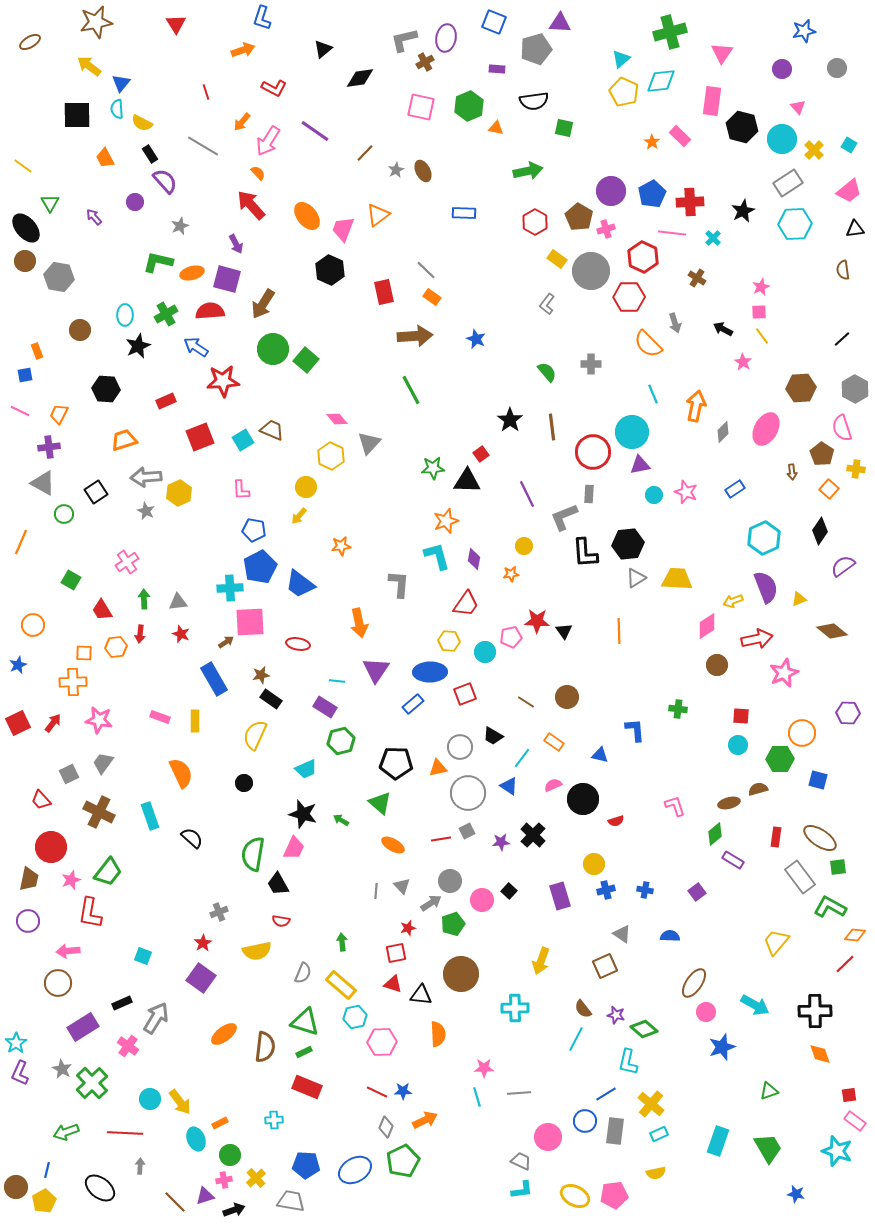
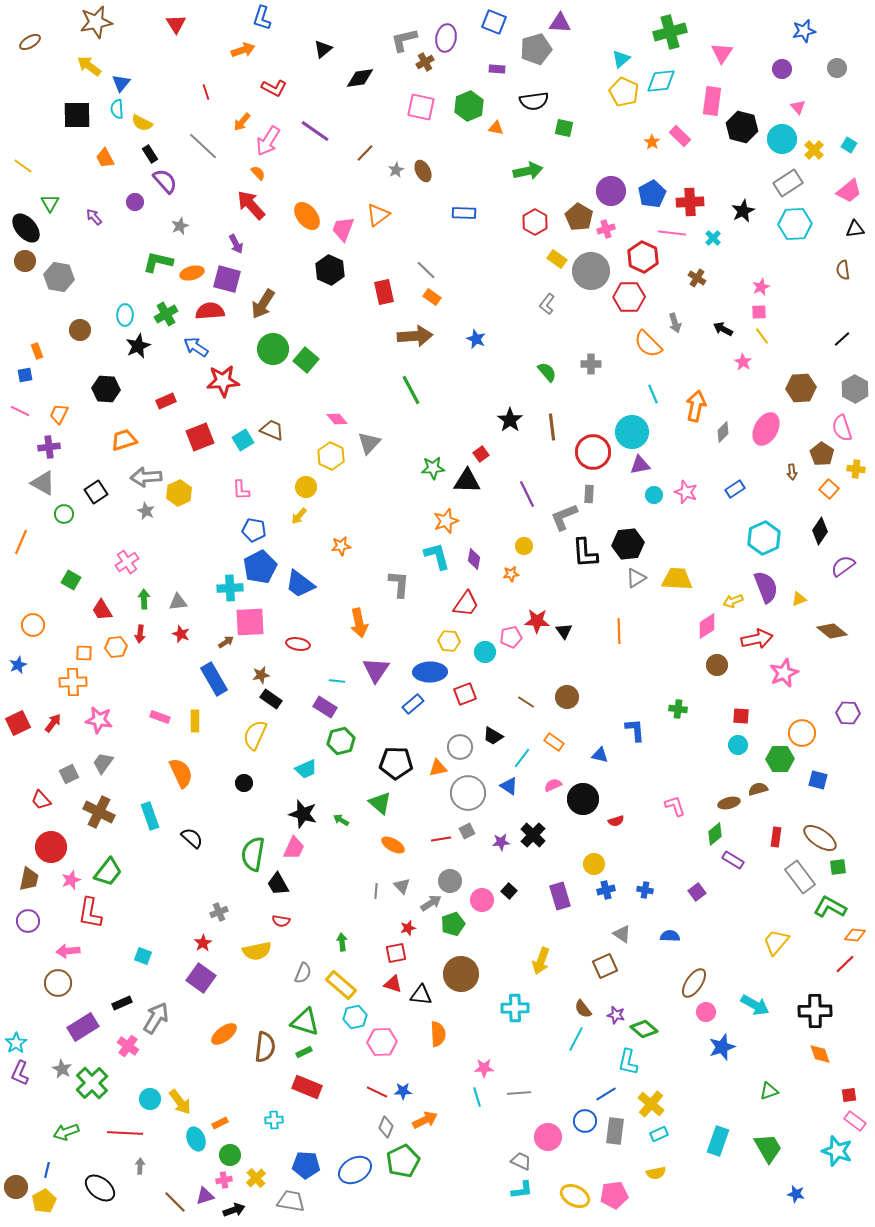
gray line at (203, 146): rotated 12 degrees clockwise
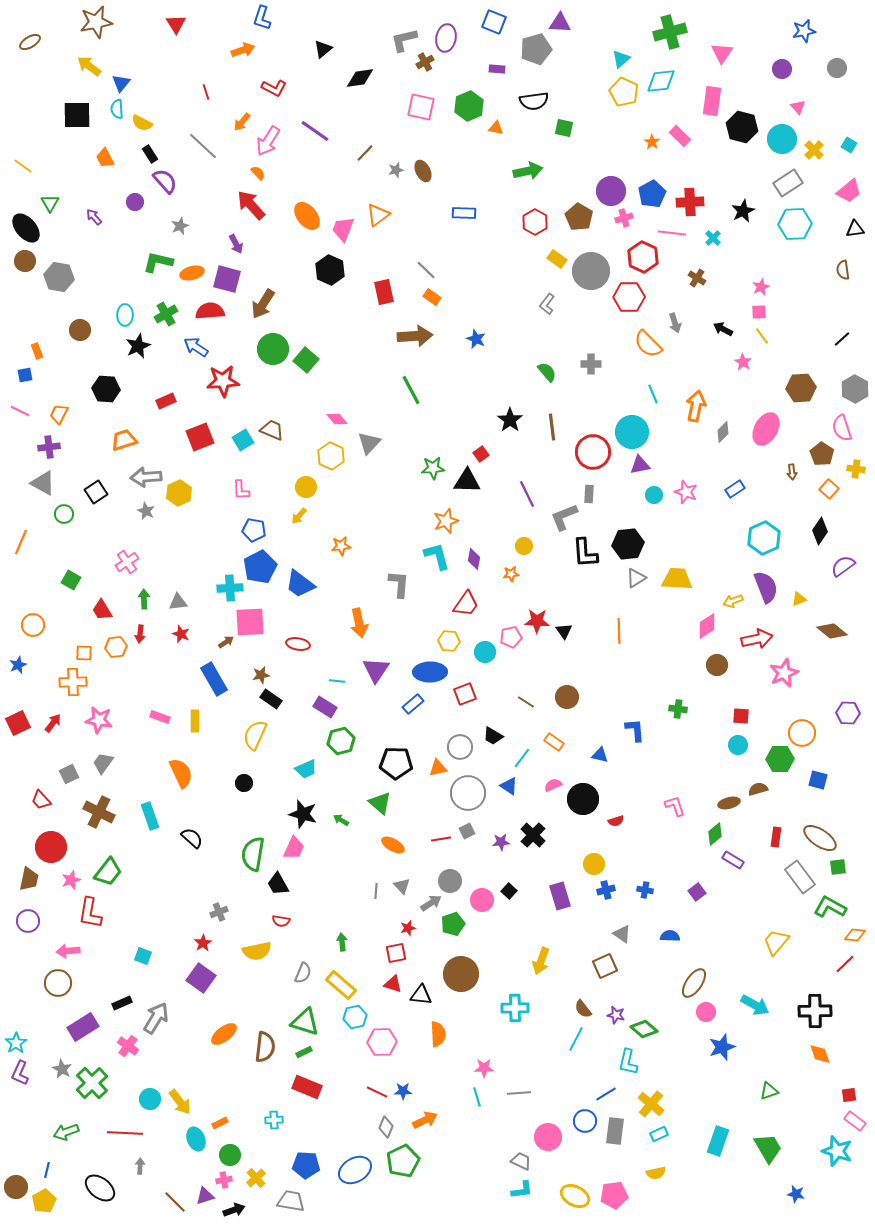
gray star at (396, 170): rotated 14 degrees clockwise
pink cross at (606, 229): moved 18 px right, 11 px up
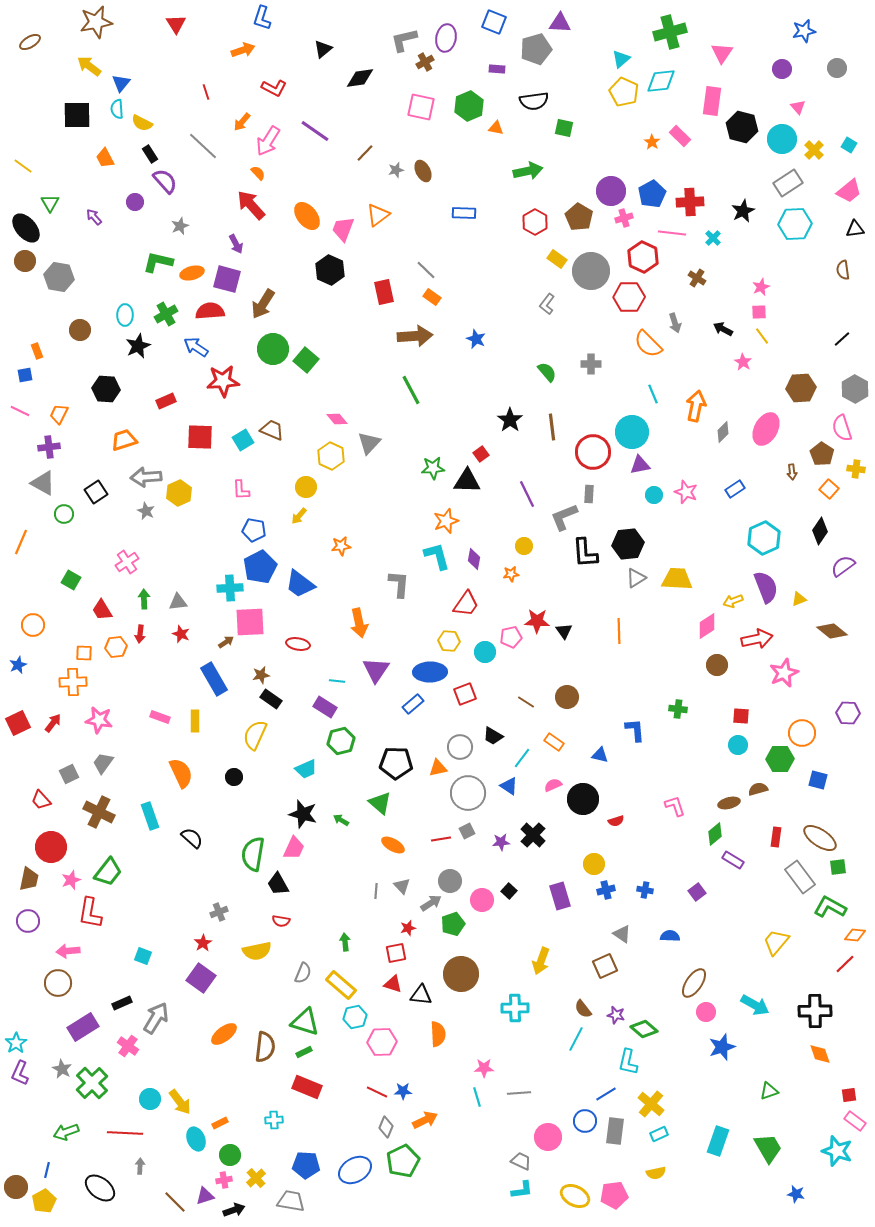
red square at (200, 437): rotated 24 degrees clockwise
black circle at (244, 783): moved 10 px left, 6 px up
green arrow at (342, 942): moved 3 px right
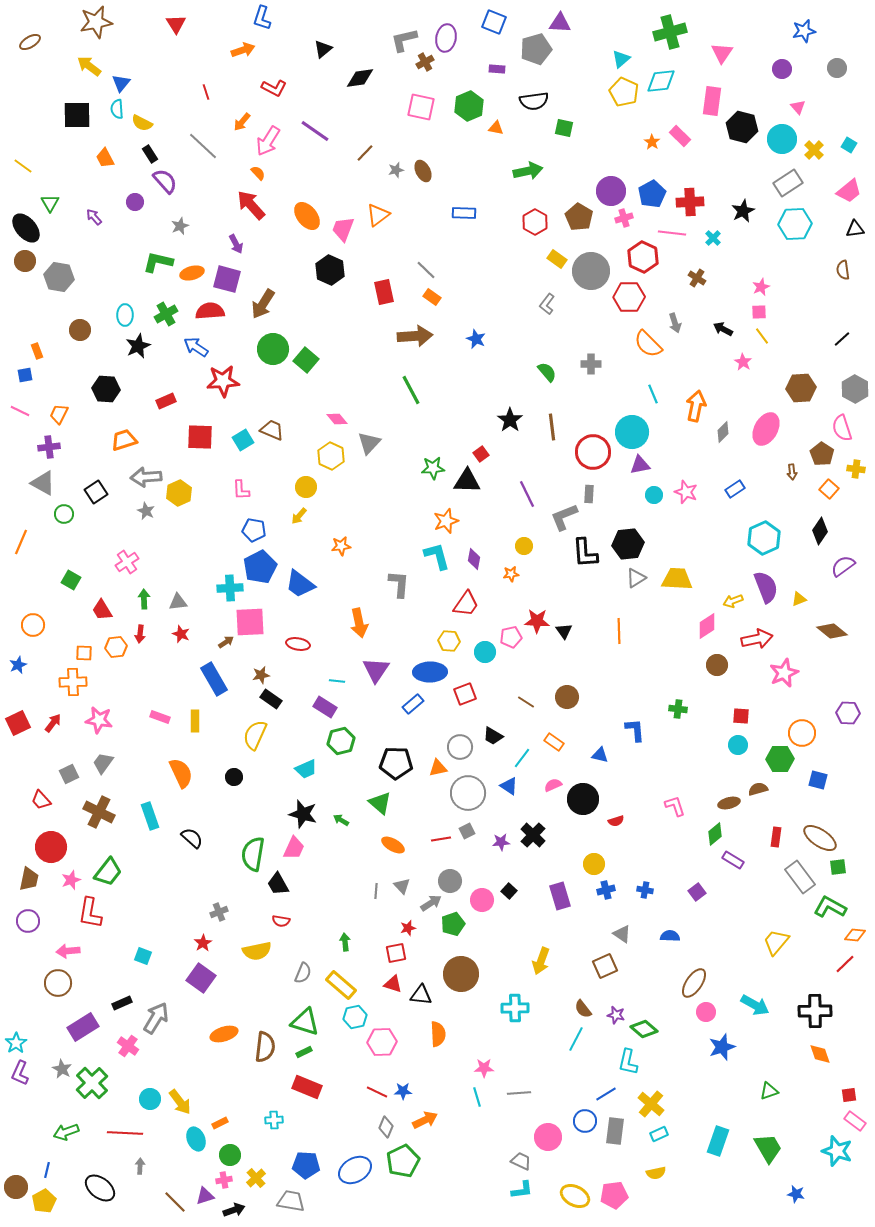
orange ellipse at (224, 1034): rotated 20 degrees clockwise
